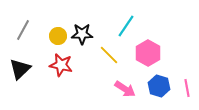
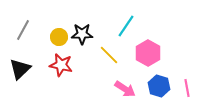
yellow circle: moved 1 px right, 1 px down
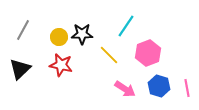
pink hexagon: rotated 10 degrees clockwise
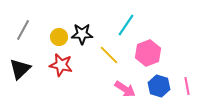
cyan line: moved 1 px up
pink line: moved 2 px up
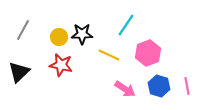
yellow line: rotated 20 degrees counterclockwise
black triangle: moved 1 px left, 3 px down
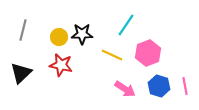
gray line: rotated 15 degrees counterclockwise
yellow line: moved 3 px right
black triangle: moved 2 px right, 1 px down
pink line: moved 2 px left
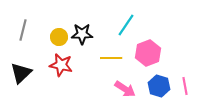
yellow line: moved 1 px left, 3 px down; rotated 25 degrees counterclockwise
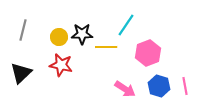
yellow line: moved 5 px left, 11 px up
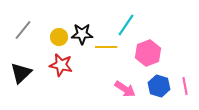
gray line: rotated 25 degrees clockwise
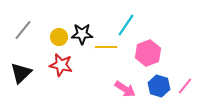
pink line: rotated 48 degrees clockwise
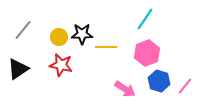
cyan line: moved 19 px right, 6 px up
pink hexagon: moved 1 px left
black triangle: moved 3 px left, 4 px up; rotated 10 degrees clockwise
blue hexagon: moved 5 px up
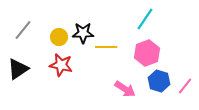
black star: moved 1 px right, 1 px up
